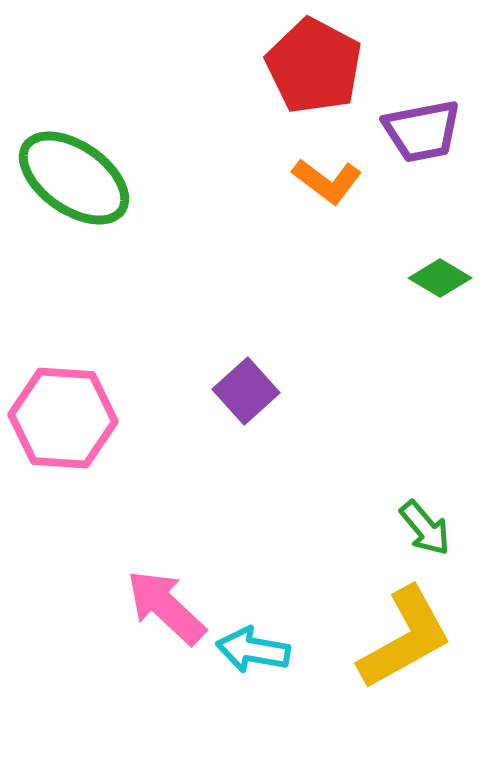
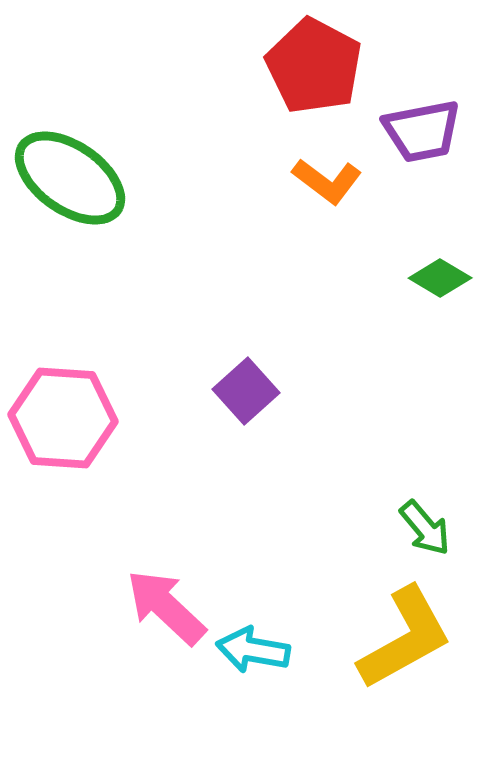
green ellipse: moved 4 px left
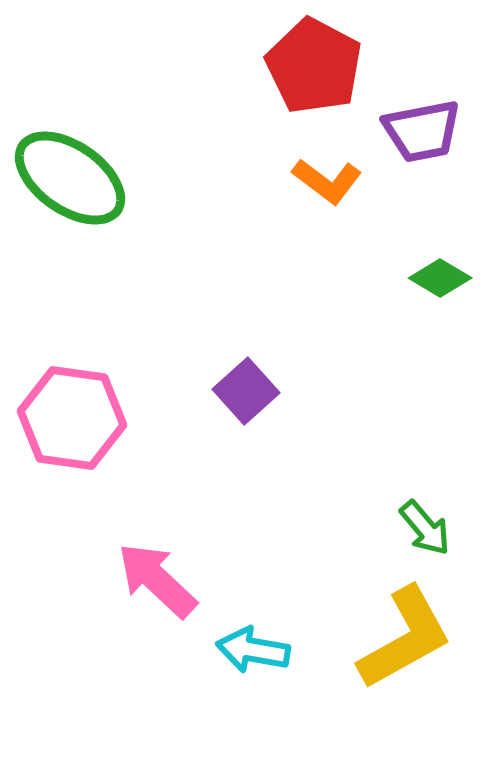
pink hexagon: moved 9 px right; rotated 4 degrees clockwise
pink arrow: moved 9 px left, 27 px up
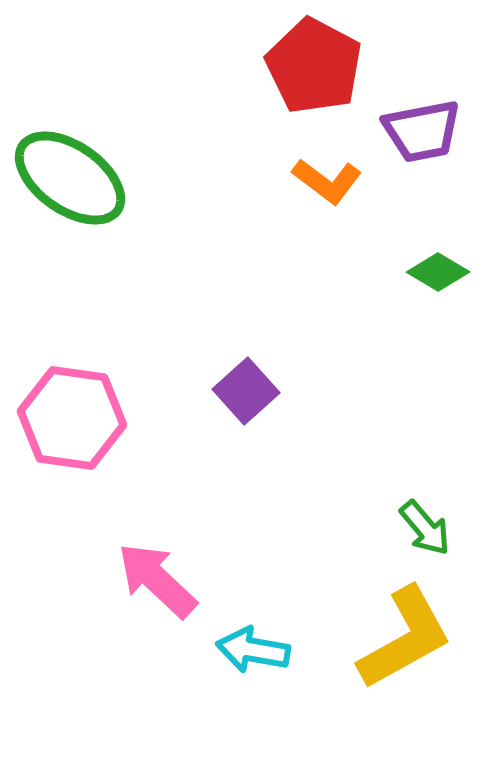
green diamond: moved 2 px left, 6 px up
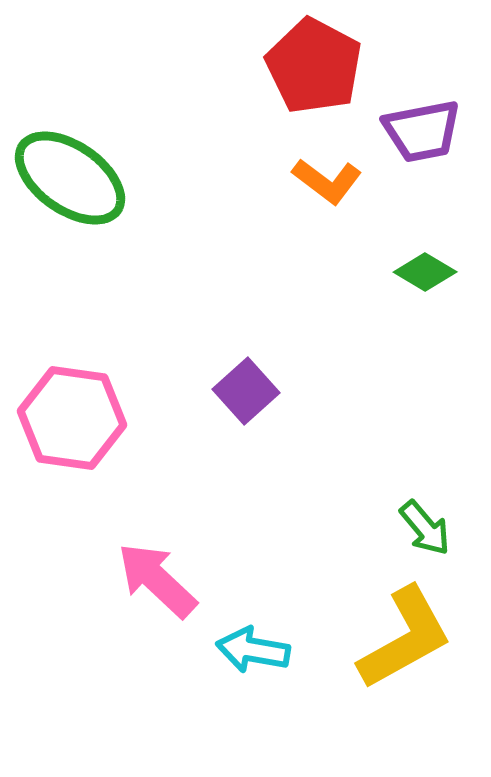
green diamond: moved 13 px left
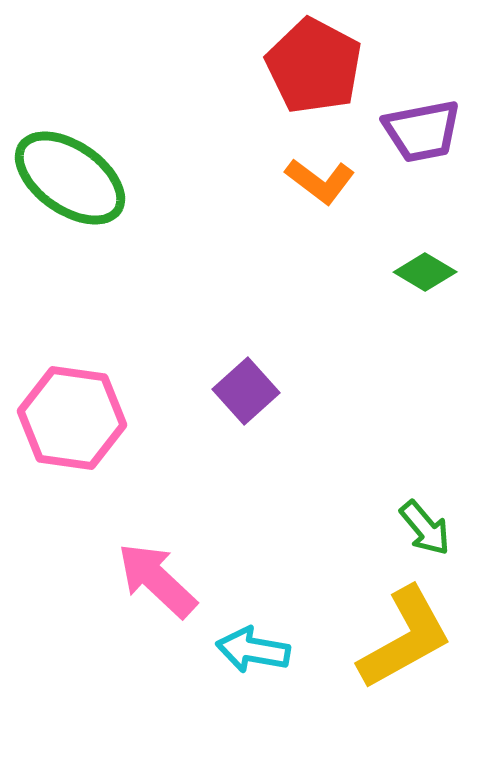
orange L-shape: moved 7 px left
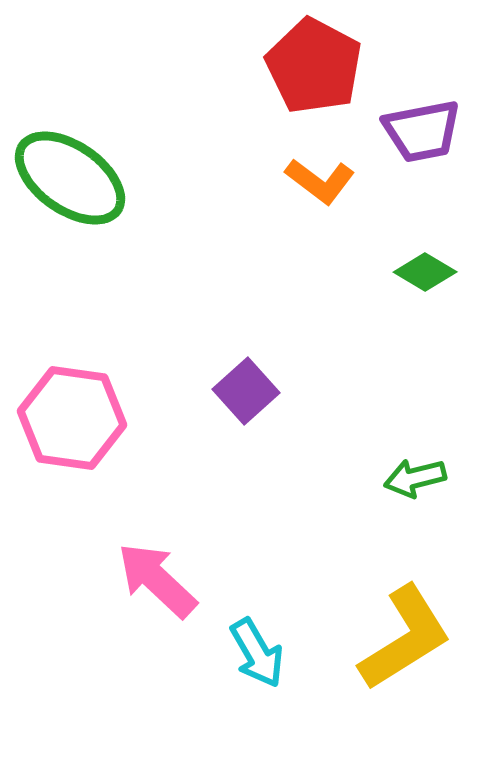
green arrow: moved 10 px left, 50 px up; rotated 116 degrees clockwise
yellow L-shape: rotated 3 degrees counterclockwise
cyan arrow: moved 4 px right, 3 px down; rotated 130 degrees counterclockwise
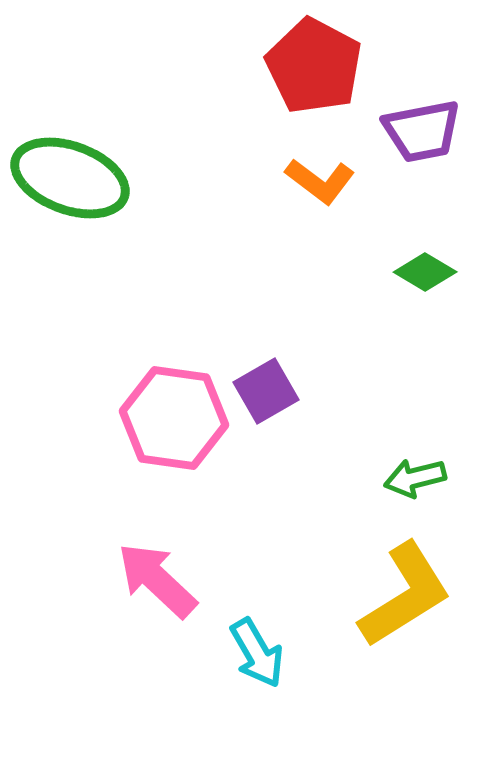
green ellipse: rotated 15 degrees counterclockwise
purple square: moved 20 px right; rotated 12 degrees clockwise
pink hexagon: moved 102 px right
yellow L-shape: moved 43 px up
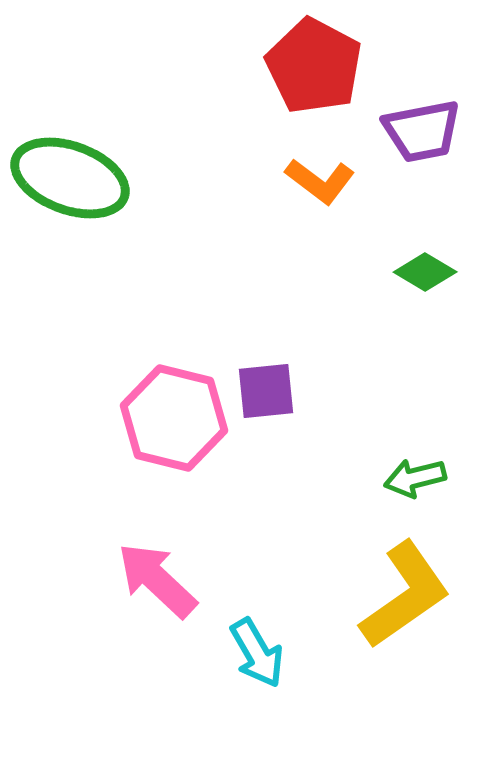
purple square: rotated 24 degrees clockwise
pink hexagon: rotated 6 degrees clockwise
yellow L-shape: rotated 3 degrees counterclockwise
